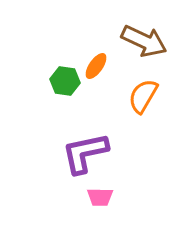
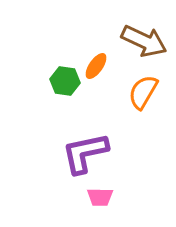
orange semicircle: moved 4 px up
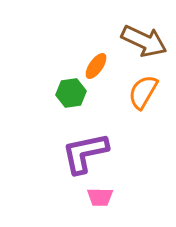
green hexagon: moved 6 px right, 12 px down; rotated 16 degrees counterclockwise
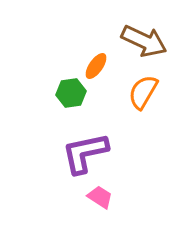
pink trapezoid: rotated 148 degrees counterclockwise
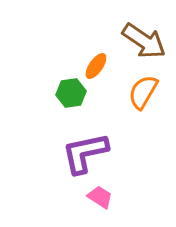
brown arrow: rotated 9 degrees clockwise
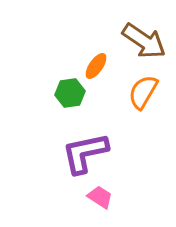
green hexagon: moved 1 px left
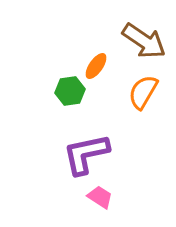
green hexagon: moved 2 px up
purple L-shape: moved 1 px right, 1 px down
